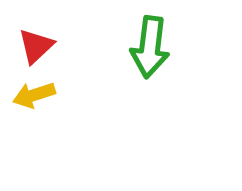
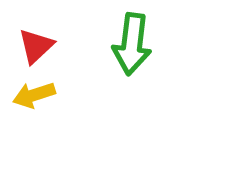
green arrow: moved 18 px left, 3 px up
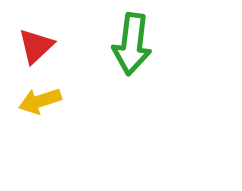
yellow arrow: moved 6 px right, 6 px down
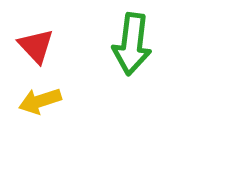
red triangle: rotated 30 degrees counterclockwise
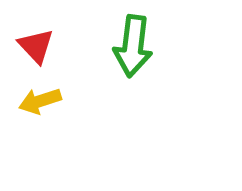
green arrow: moved 1 px right, 2 px down
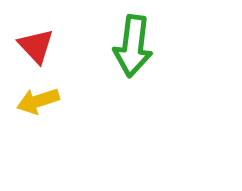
yellow arrow: moved 2 px left
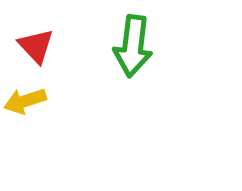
yellow arrow: moved 13 px left
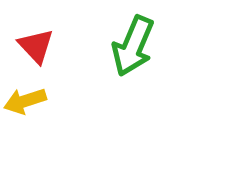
green arrow: rotated 16 degrees clockwise
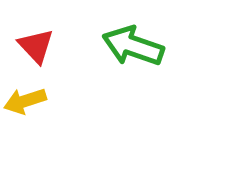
green arrow: rotated 86 degrees clockwise
